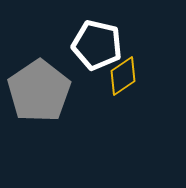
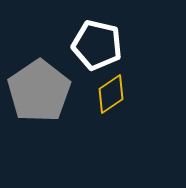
yellow diamond: moved 12 px left, 18 px down
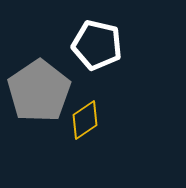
yellow diamond: moved 26 px left, 26 px down
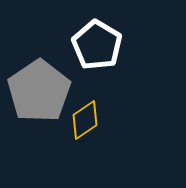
white pentagon: rotated 18 degrees clockwise
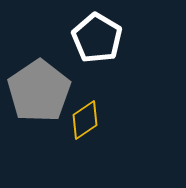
white pentagon: moved 7 px up
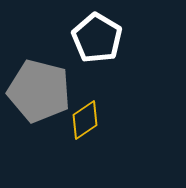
gray pentagon: rotated 24 degrees counterclockwise
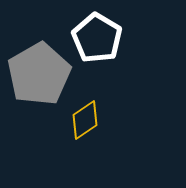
gray pentagon: moved 17 px up; rotated 28 degrees clockwise
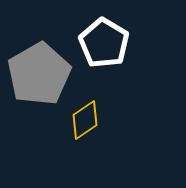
white pentagon: moved 7 px right, 5 px down
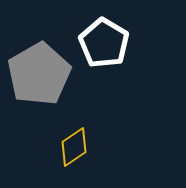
yellow diamond: moved 11 px left, 27 px down
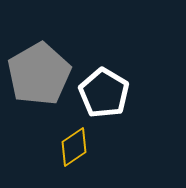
white pentagon: moved 50 px down
